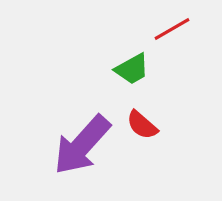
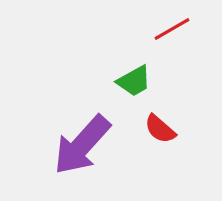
green trapezoid: moved 2 px right, 12 px down
red semicircle: moved 18 px right, 4 px down
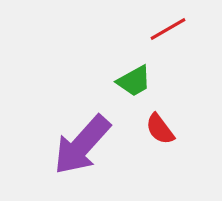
red line: moved 4 px left
red semicircle: rotated 12 degrees clockwise
